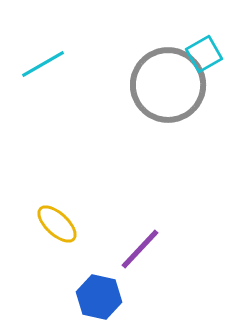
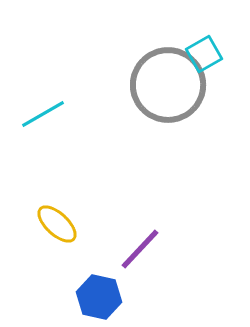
cyan line: moved 50 px down
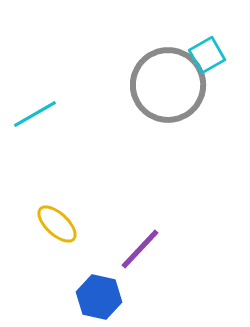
cyan square: moved 3 px right, 1 px down
cyan line: moved 8 px left
